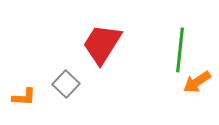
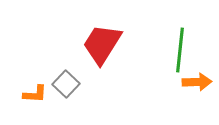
orange arrow: rotated 148 degrees counterclockwise
orange L-shape: moved 11 px right, 3 px up
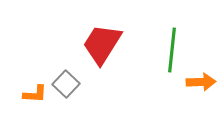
green line: moved 8 px left
orange arrow: moved 4 px right
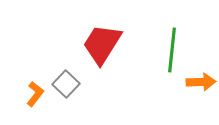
orange L-shape: rotated 55 degrees counterclockwise
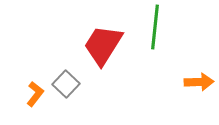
red trapezoid: moved 1 px right, 1 px down
green line: moved 17 px left, 23 px up
orange arrow: moved 2 px left
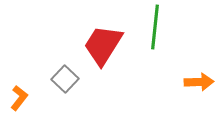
gray square: moved 1 px left, 5 px up
orange L-shape: moved 16 px left, 4 px down
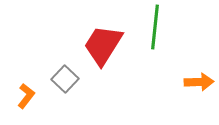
orange L-shape: moved 7 px right, 2 px up
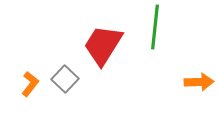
orange L-shape: moved 4 px right, 12 px up
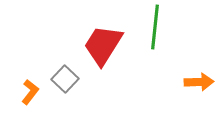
orange L-shape: moved 8 px down
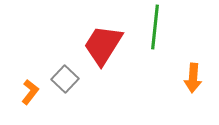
orange arrow: moved 6 px left, 4 px up; rotated 96 degrees clockwise
